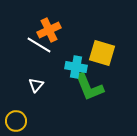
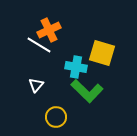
green L-shape: moved 2 px left, 4 px down; rotated 24 degrees counterclockwise
yellow circle: moved 40 px right, 4 px up
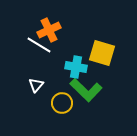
green L-shape: moved 1 px left, 1 px up
yellow circle: moved 6 px right, 14 px up
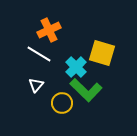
white line: moved 9 px down
cyan cross: rotated 35 degrees clockwise
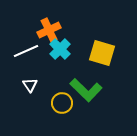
white line: moved 13 px left, 3 px up; rotated 55 degrees counterclockwise
cyan cross: moved 16 px left, 18 px up
white triangle: moved 6 px left; rotated 14 degrees counterclockwise
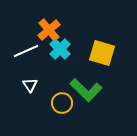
orange cross: rotated 15 degrees counterclockwise
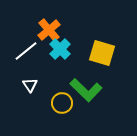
white line: rotated 15 degrees counterclockwise
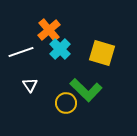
white line: moved 5 px left, 1 px down; rotated 20 degrees clockwise
yellow circle: moved 4 px right
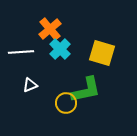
orange cross: moved 1 px right, 1 px up
white line: rotated 15 degrees clockwise
white triangle: rotated 42 degrees clockwise
green L-shape: rotated 56 degrees counterclockwise
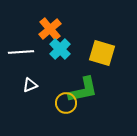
green L-shape: moved 3 px left
